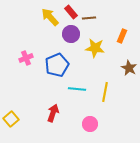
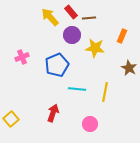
purple circle: moved 1 px right, 1 px down
pink cross: moved 4 px left, 1 px up
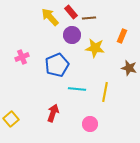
brown star: rotated 14 degrees counterclockwise
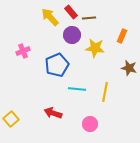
pink cross: moved 1 px right, 6 px up
red arrow: rotated 90 degrees counterclockwise
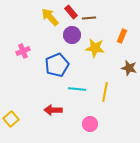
red arrow: moved 3 px up; rotated 18 degrees counterclockwise
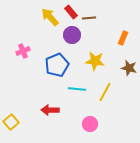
orange rectangle: moved 1 px right, 2 px down
yellow star: moved 13 px down
yellow line: rotated 18 degrees clockwise
red arrow: moved 3 px left
yellow square: moved 3 px down
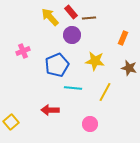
cyan line: moved 4 px left, 1 px up
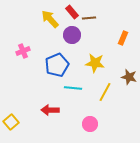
red rectangle: moved 1 px right
yellow arrow: moved 2 px down
yellow star: moved 2 px down
brown star: moved 9 px down
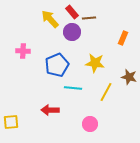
purple circle: moved 3 px up
pink cross: rotated 24 degrees clockwise
yellow line: moved 1 px right
yellow square: rotated 35 degrees clockwise
